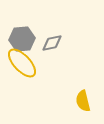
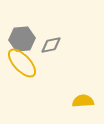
gray diamond: moved 1 px left, 2 px down
yellow semicircle: rotated 100 degrees clockwise
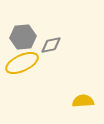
gray hexagon: moved 1 px right, 2 px up
yellow ellipse: rotated 72 degrees counterclockwise
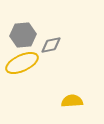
gray hexagon: moved 2 px up
yellow semicircle: moved 11 px left
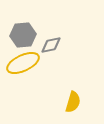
yellow ellipse: moved 1 px right
yellow semicircle: moved 1 px right, 1 px down; rotated 110 degrees clockwise
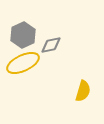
gray hexagon: rotated 20 degrees counterclockwise
yellow semicircle: moved 10 px right, 11 px up
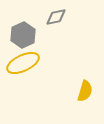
gray diamond: moved 5 px right, 28 px up
yellow semicircle: moved 2 px right
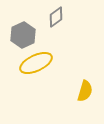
gray diamond: rotated 25 degrees counterclockwise
yellow ellipse: moved 13 px right
